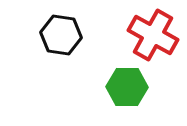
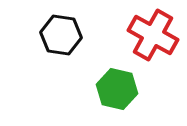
green hexagon: moved 10 px left, 2 px down; rotated 12 degrees clockwise
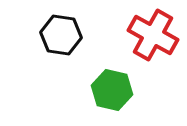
green hexagon: moved 5 px left, 1 px down
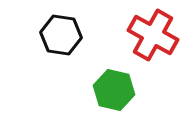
green hexagon: moved 2 px right
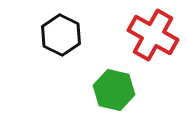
black hexagon: rotated 18 degrees clockwise
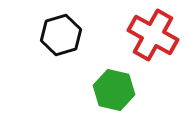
black hexagon: rotated 18 degrees clockwise
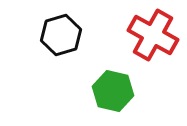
green hexagon: moved 1 px left, 1 px down
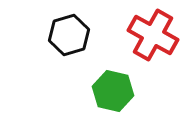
black hexagon: moved 8 px right
